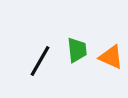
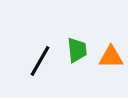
orange triangle: rotated 24 degrees counterclockwise
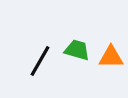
green trapezoid: rotated 68 degrees counterclockwise
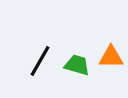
green trapezoid: moved 15 px down
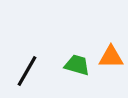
black line: moved 13 px left, 10 px down
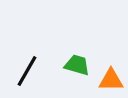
orange triangle: moved 23 px down
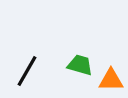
green trapezoid: moved 3 px right
